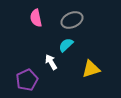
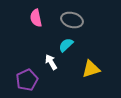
gray ellipse: rotated 40 degrees clockwise
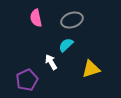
gray ellipse: rotated 35 degrees counterclockwise
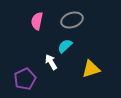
pink semicircle: moved 1 px right, 3 px down; rotated 24 degrees clockwise
cyan semicircle: moved 1 px left, 1 px down
purple pentagon: moved 2 px left, 1 px up
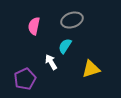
pink semicircle: moved 3 px left, 5 px down
cyan semicircle: rotated 14 degrees counterclockwise
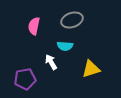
cyan semicircle: rotated 119 degrees counterclockwise
purple pentagon: rotated 15 degrees clockwise
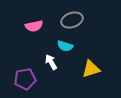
pink semicircle: rotated 114 degrees counterclockwise
cyan semicircle: rotated 14 degrees clockwise
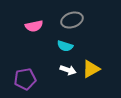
white arrow: moved 17 px right, 8 px down; rotated 140 degrees clockwise
yellow triangle: rotated 12 degrees counterclockwise
